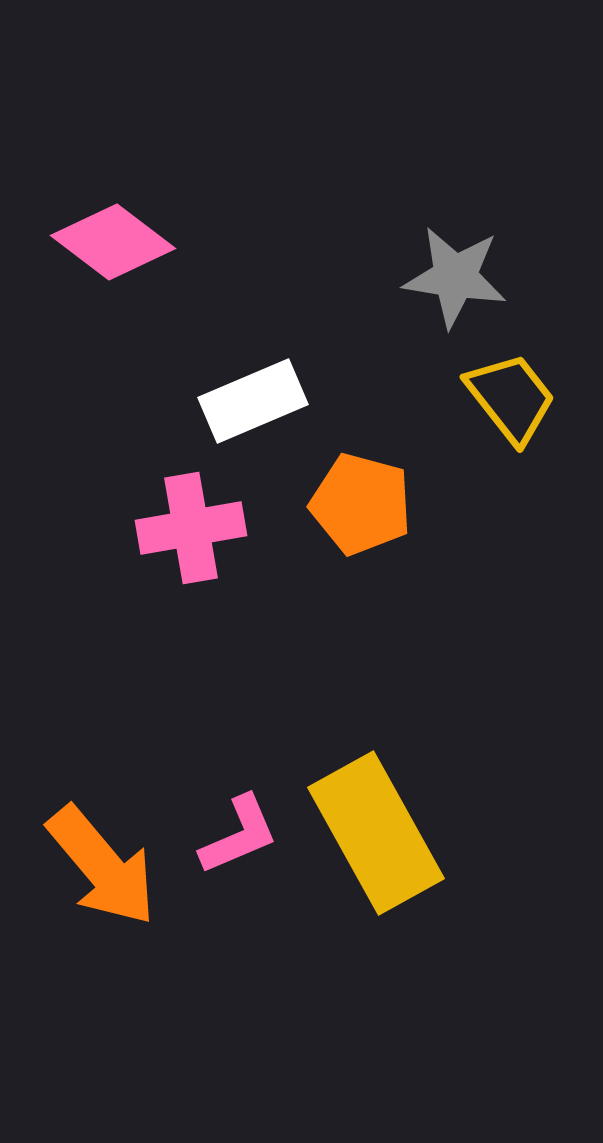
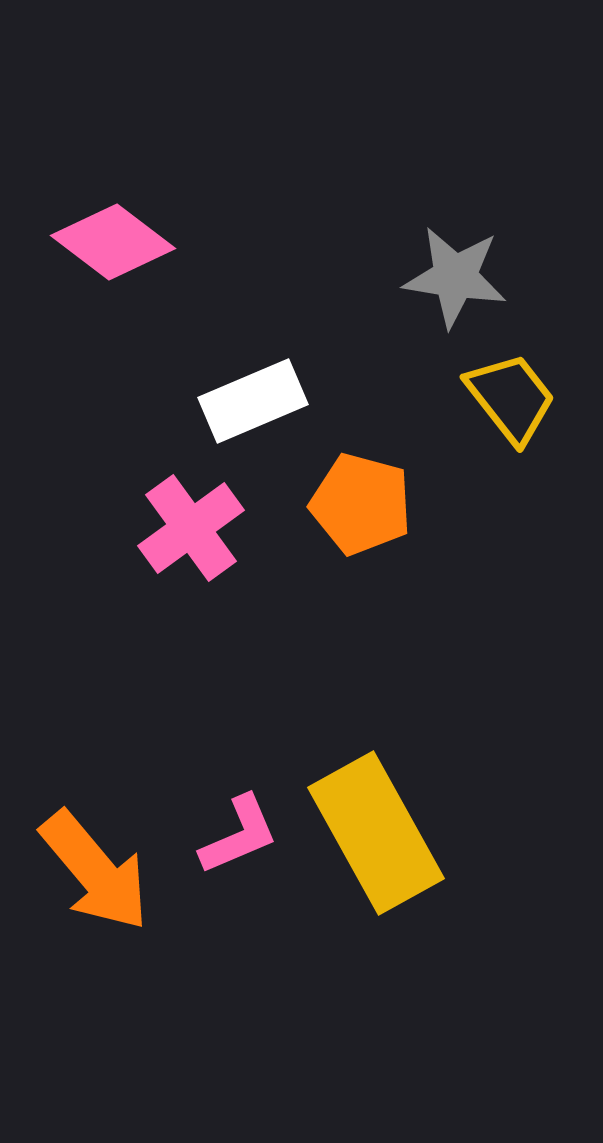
pink cross: rotated 26 degrees counterclockwise
orange arrow: moved 7 px left, 5 px down
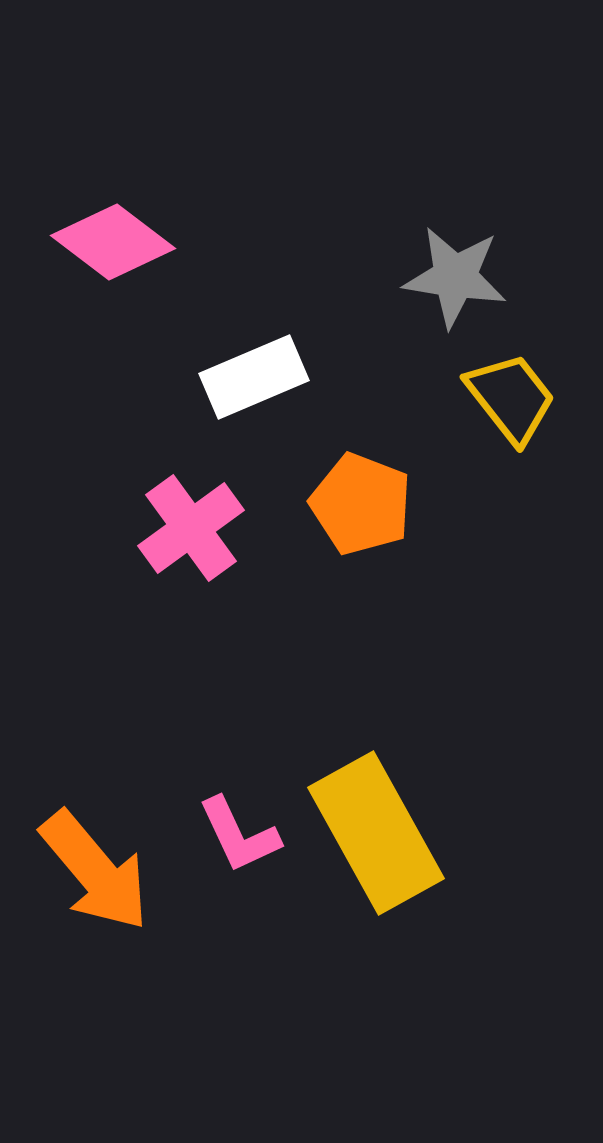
white rectangle: moved 1 px right, 24 px up
orange pentagon: rotated 6 degrees clockwise
pink L-shape: rotated 88 degrees clockwise
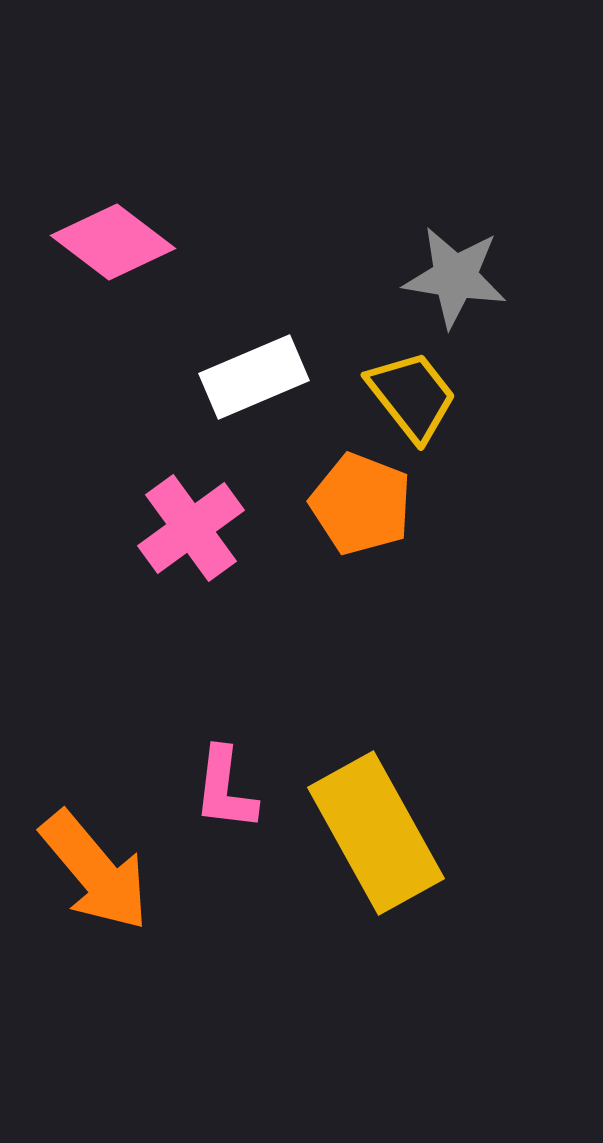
yellow trapezoid: moved 99 px left, 2 px up
pink L-shape: moved 14 px left, 46 px up; rotated 32 degrees clockwise
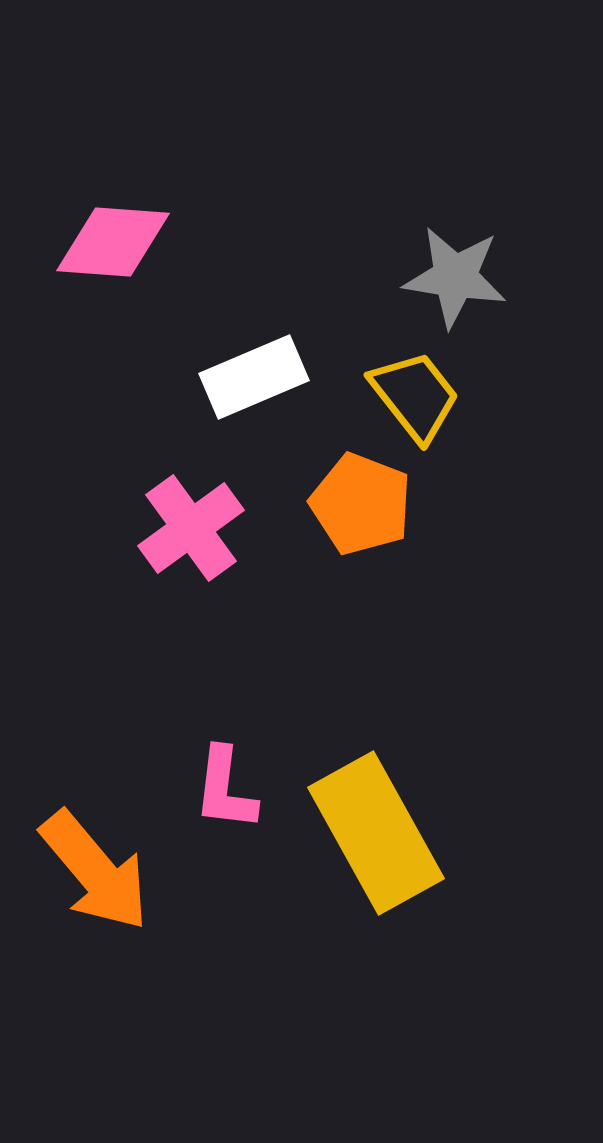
pink diamond: rotated 33 degrees counterclockwise
yellow trapezoid: moved 3 px right
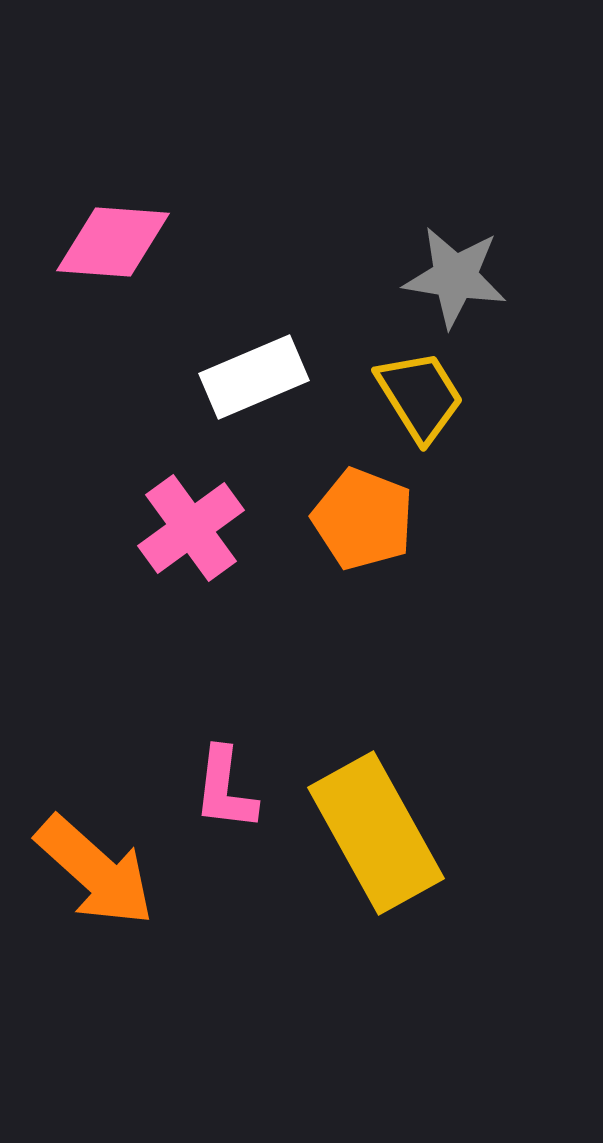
yellow trapezoid: moved 5 px right; rotated 6 degrees clockwise
orange pentagon: moved 2 px right, 15 px down
orange arrow: rotated 8 degrees counterclockwise
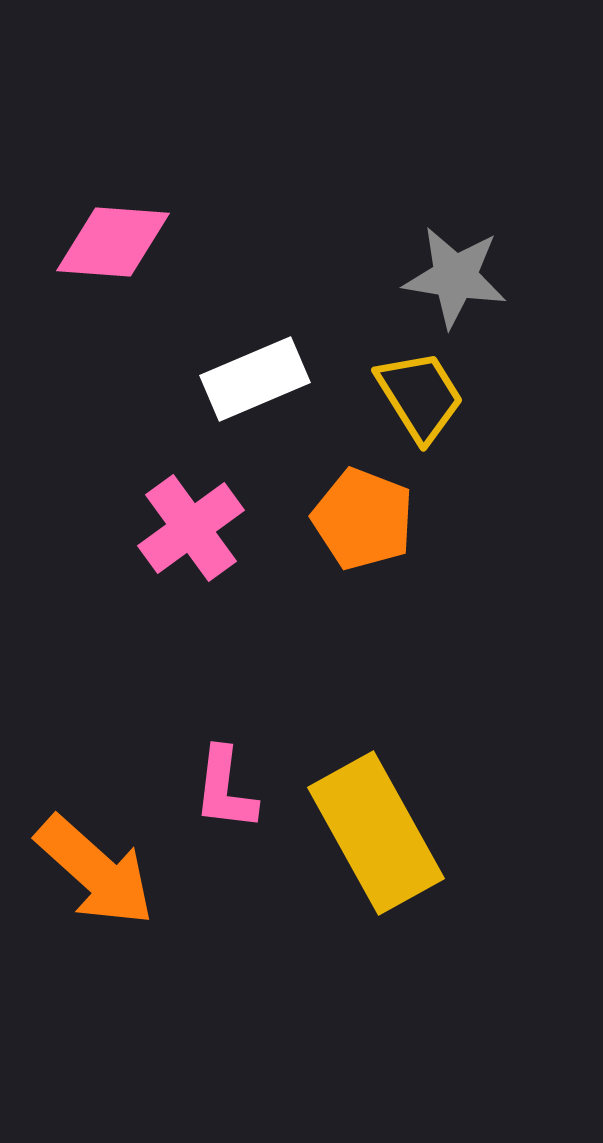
white rectangle: moved 1 px right, 2 px down
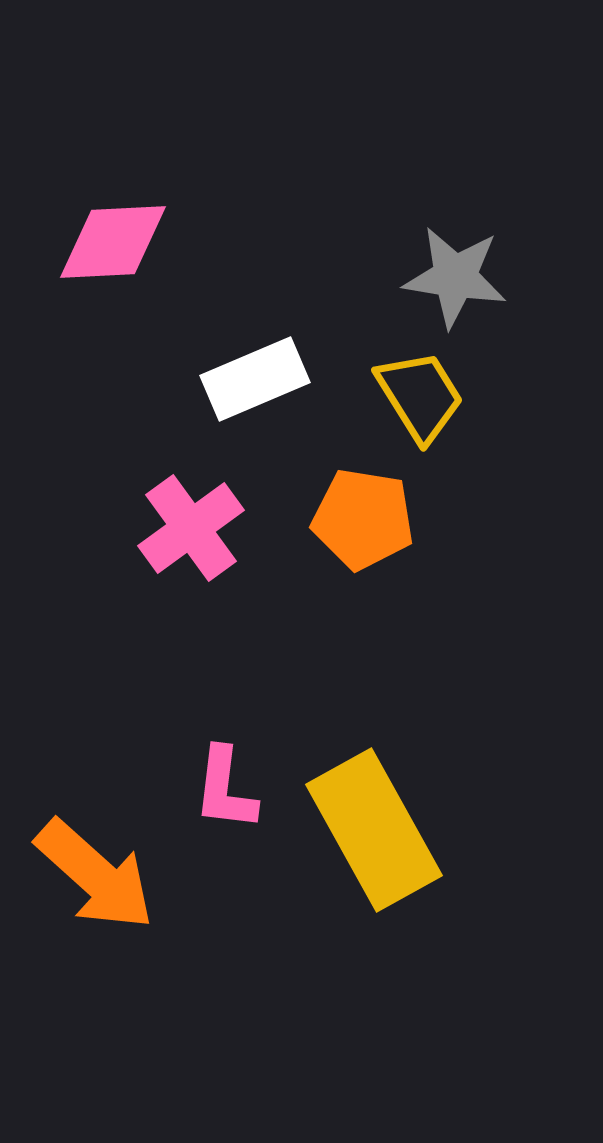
pink diamond: rotated 7 degrees counterclockwise
orange pentagon: rotated 12 degrees counterclockwise
yellow rectangle: moved 2 px left, 3 px up
orange arrow: moved 4 px down
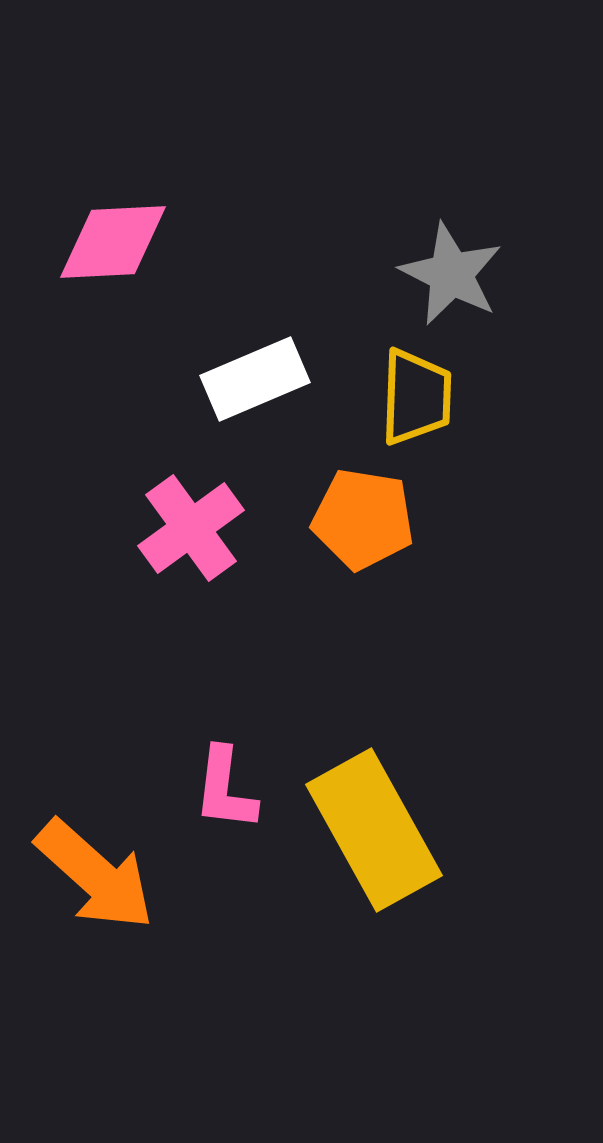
gray star: moved 4 px left, 3 px up; rotated 18 degrees clockwise
yellow trapezoid: moved 4 px left, 1 px down; rotated 34 degrees clockwise
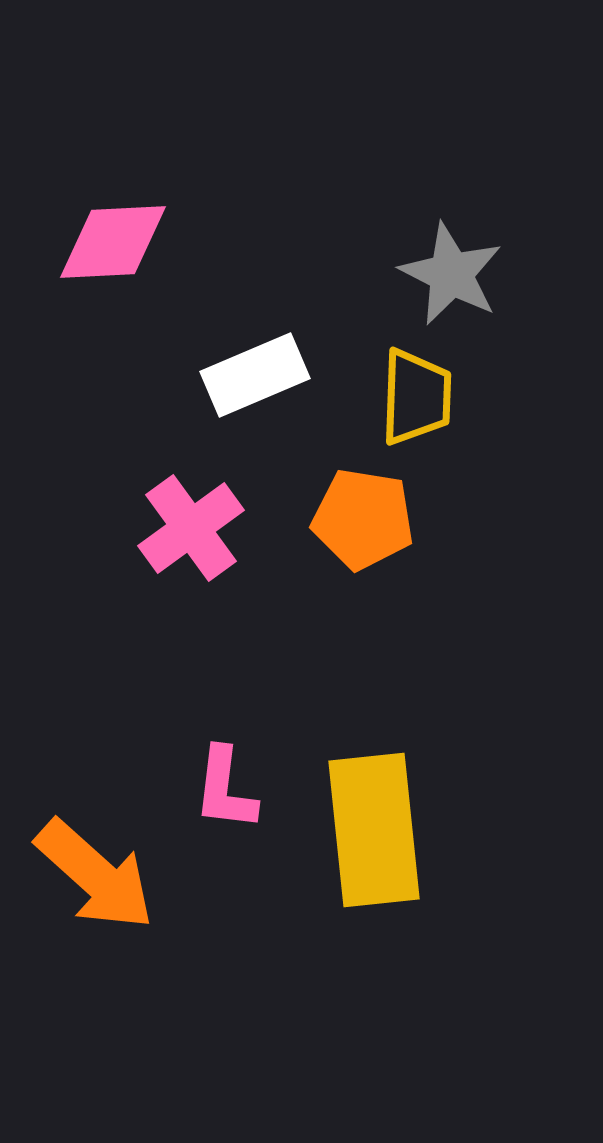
white rectangle: moved 4 px up
yellow rectangle: rotated 23 degrees clockwise
